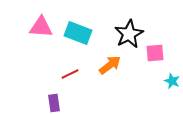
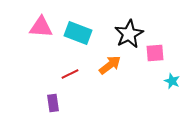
purple rectangle: moved 1 px left
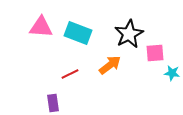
cyan star: moved 8 px up; rotated 14 degrees counterclockwise
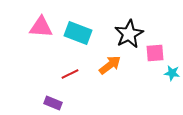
purple rectangle: rotated 60 degrees counterclockwise
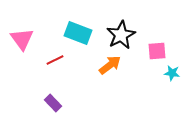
pink triangle: moved 19 px left, 12 px down; rotated 50 degrees clockwise
black star: moved 8 px left, 1 px down
pink square: moved 2 px right, 2 px up
red line: moved 15 px left, 14 px up
purple rectangle: rotated 24 degrees clockwise
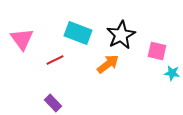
pink square: rotated 18 degrees clockwise
orange arrow: moved 2 px left, 1 px up
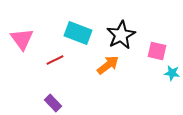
orange arrow: moved 1 px down
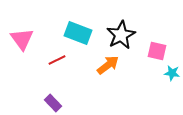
red line: moved 2 px right
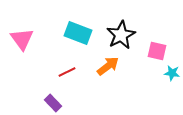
red line: moved 10 px right, 12 px down
orange arrow: moved 1 px down
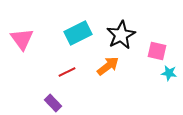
cyan rectangle: rotated 48 degrees counterclockwise
cyan star: moved 3 px left
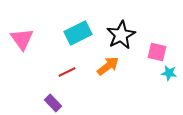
pink square: moved 1 px down
